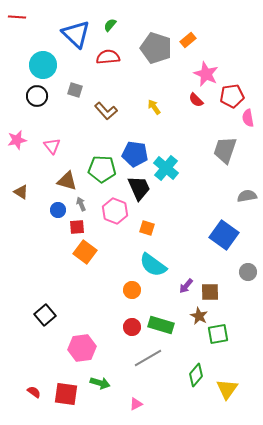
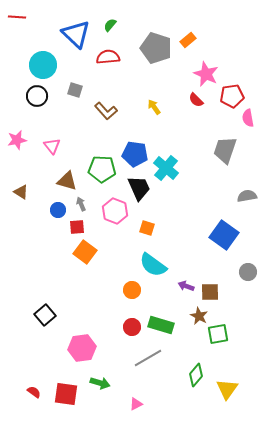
purple arrow at (186, 286): rotated 70 degrees clockwise
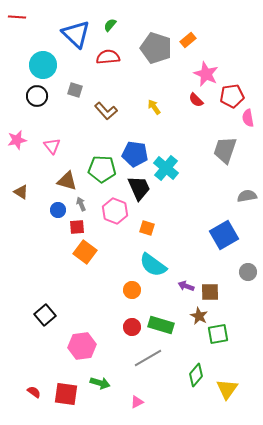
blue square at (224, 235): rotated 24 degrees clockwise
pink hexagon at (82, 348): moved 2 px up
pink triangle at (136, 404): moved 1 px right, 2 px up
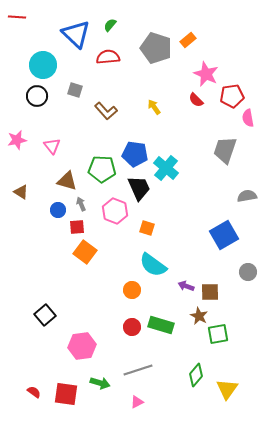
gray line at (148, 358): moved 10 px left, 12 px down; rotated 12 degrees clockwise
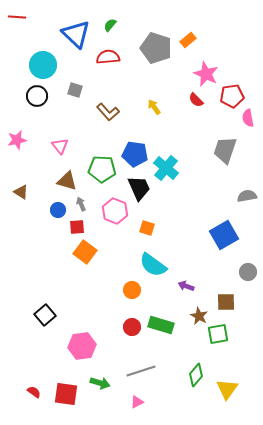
brown L-shape at (106, 111): moved 2 px right, 1 px down
pink triangle at (52, 146): moved 8 px right
brown square at (210, 292): moved 16 px right, 10 px down
gray line at (138, 370): moved 3 px right, 1 px down
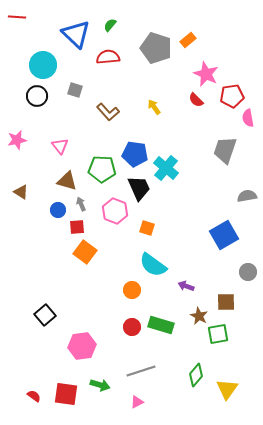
green arrow at (100, 383): moved 2 px down
red semicircle at (34, 392): moved 4 px down
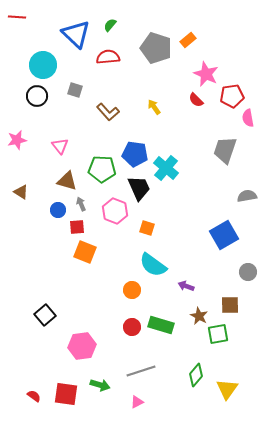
orange square at (85, 252): rotated 15 degrees counterclockwise
brown square at (226, 302): moved 4 px right, 3 px down
